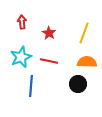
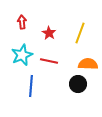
yellow line: moved 4 px left
cyan star: moved 1 px right, 2 px up
orange semicircle: moved 1 px right, 2 px down
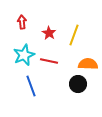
yellow line: moved 6 px left, 2 px down
cyan star: moved 2 px right
blue line: rotated 25 degrees counterclockwise
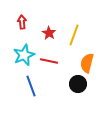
orange semicircle: moved 1 px left, 1 px up; rotated 78 degrees counterclockwise
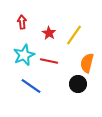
yellow line: rotated 15 degrees clockwise
blue line: rotated 35 degrees counterclockwise
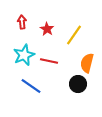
red star: moved 2 px left, 4 px up
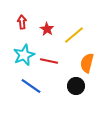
yellow line: rotated 15 degrees clockwise
black circle: moved 2 px left, 2 px down
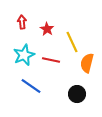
yellow line: moved 2 px left, 7 px down; rotated 75 degrees counterclockwise
red line: moved 2 px right, 1 px up
black circle: moved 1 px right, 8 px down
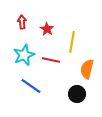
yellow line: rotated 35 degrees clockwise
orange semicircle: moved 6 px down
